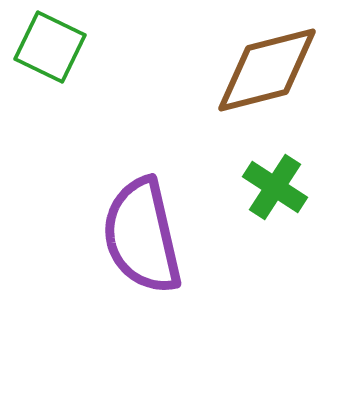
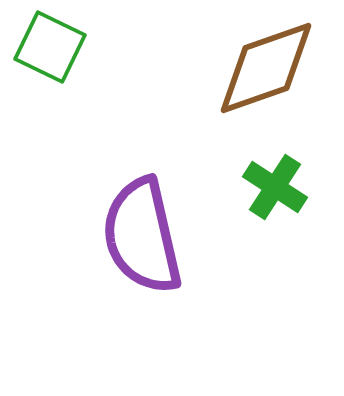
brown diamond: moved 1 px left, 2 px up; rotated 5 degrees counterclockwise
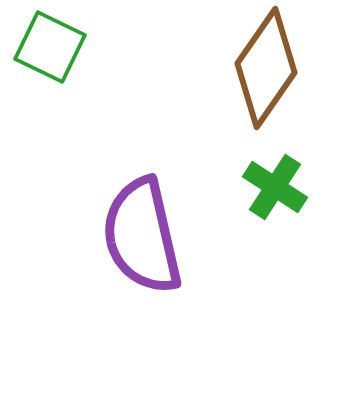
brown diamond: rotated 36 degrees counterclockwise
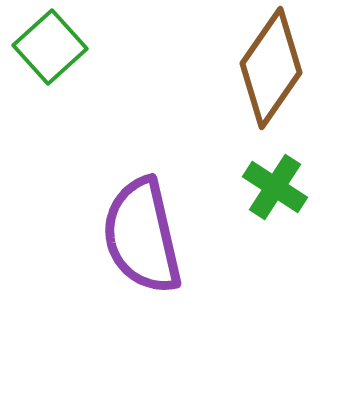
green square: rotated 22 degrees clockwise
brown diamond: moved 5 px right
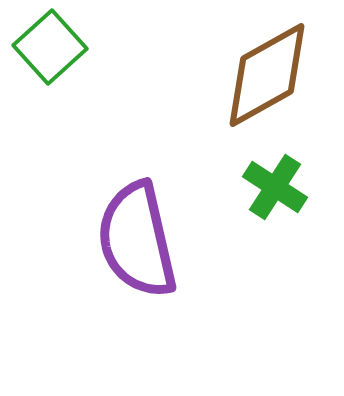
brown diamond: moved 4 px left, 7 px down; rotated 26 degrees clockwise
purple semicircle: moved 5 px left, 4 px down
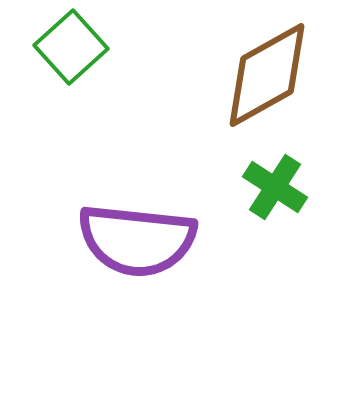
green square: moved 21 px right
purple semicircle: rotated 71 degrees counterclockwise
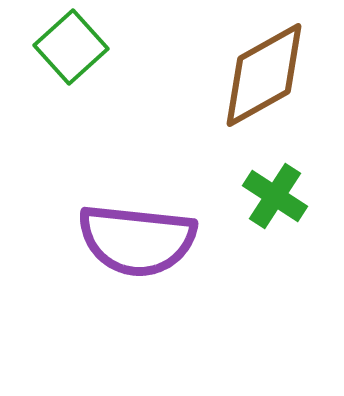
brown diamond: moved 3 px left
green cross: moved 9 px down
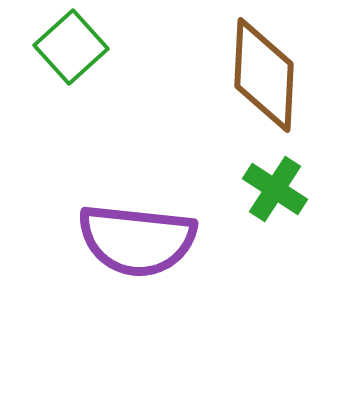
brown diamond: rotated 58 degrees counterclockwise
green cross: moved 7 px up
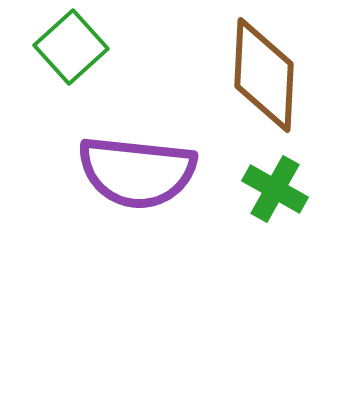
green cross: rotated 4 degrees counterclockwise
purple semicircle: moved 68 px up
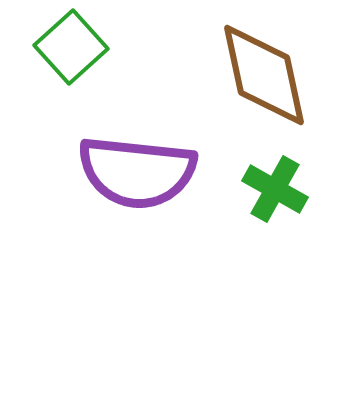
brown diamond: rotated 15 degrees counterclockwise
